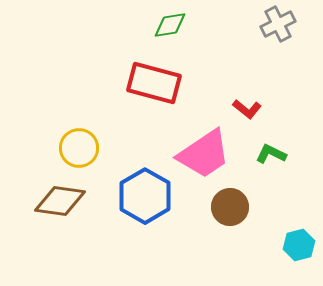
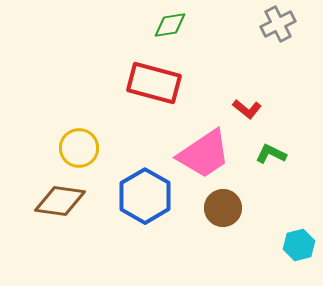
brown circle: moved 7 px left, 1 px down
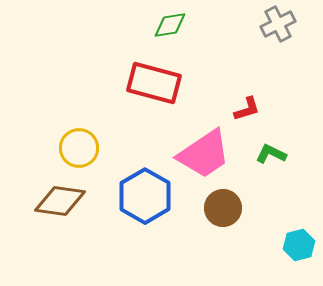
red L-shape: rotated 56 degrees counterclockwise
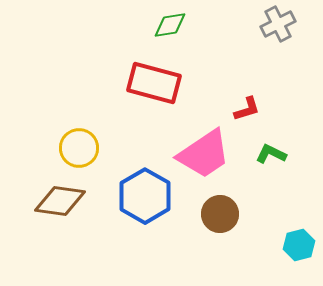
brown circle: moved 3 px left, 6 px down
